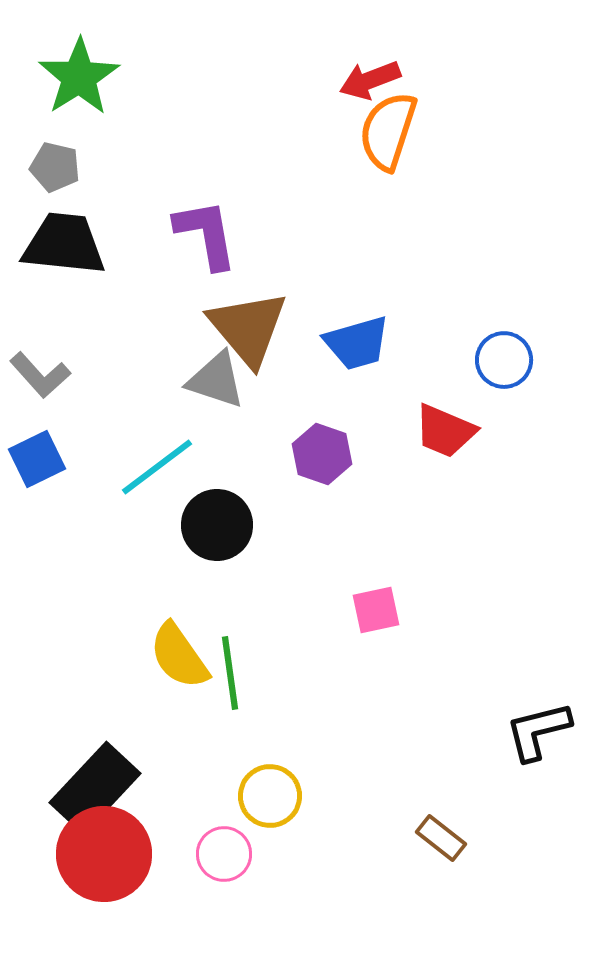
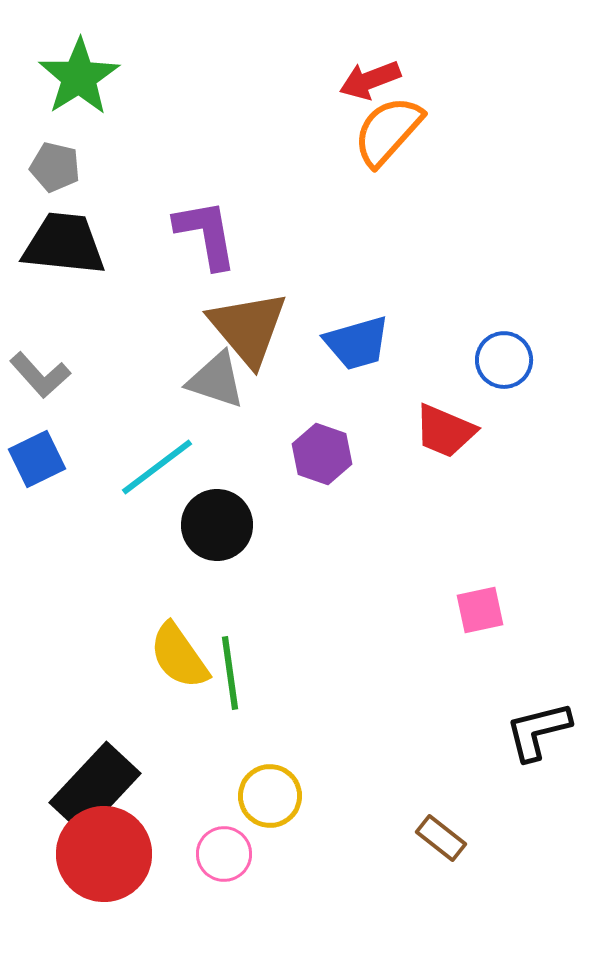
orange semicircle: rotated 24 degrees clockwise
pink square: moved 104 px right
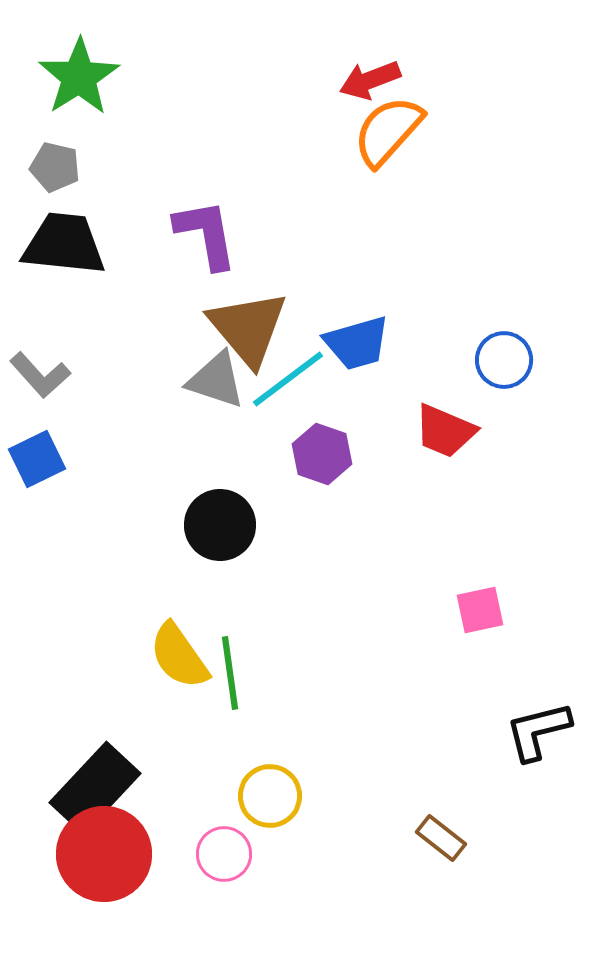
cyan line: moved 131 px right, 88 px up
black circle: moved 3 px right
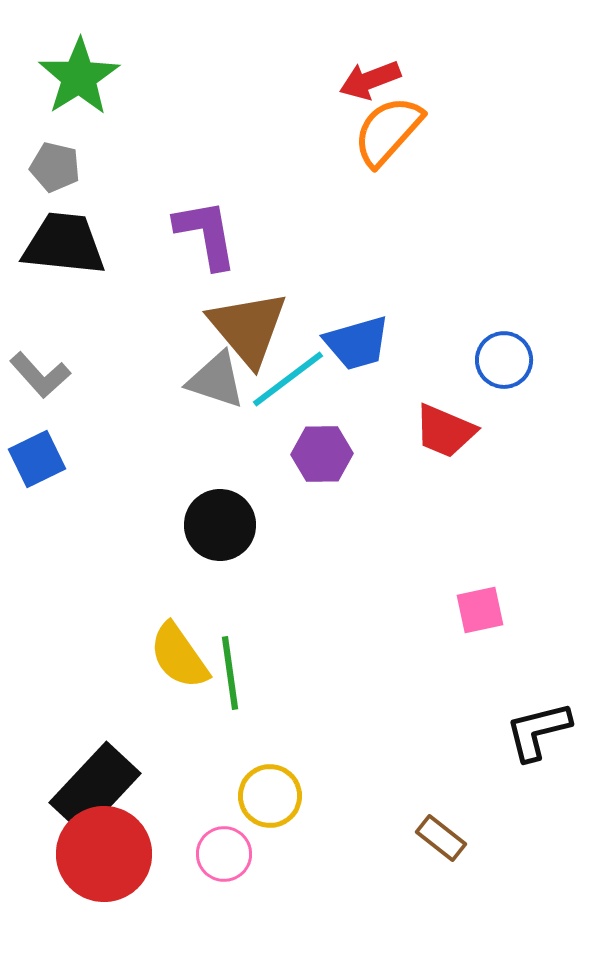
purple hexagon: rotated 20 degrees counterclockwise
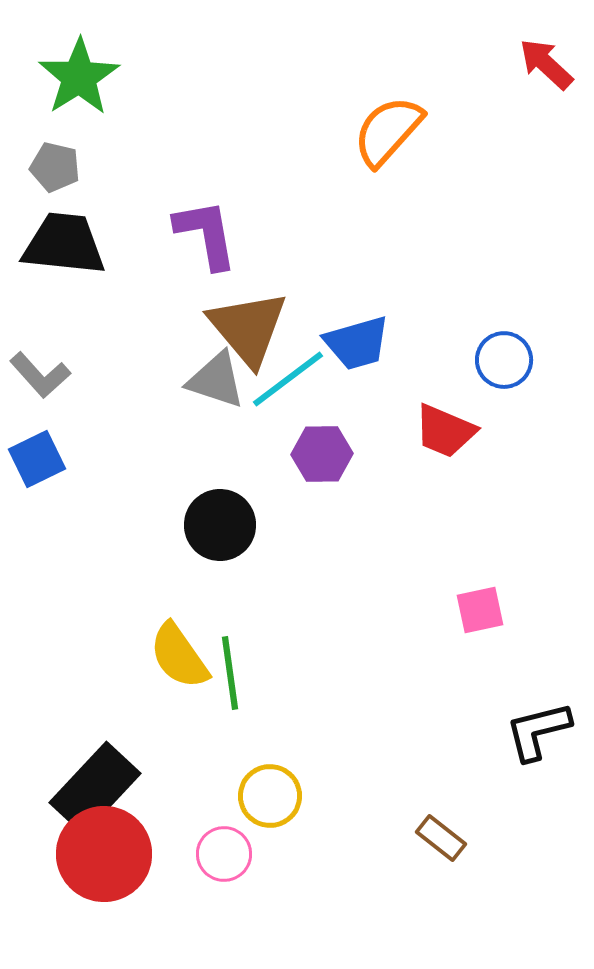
red arrow: moved 176 px right, 16 px up; rotated 64 degrees clockwise
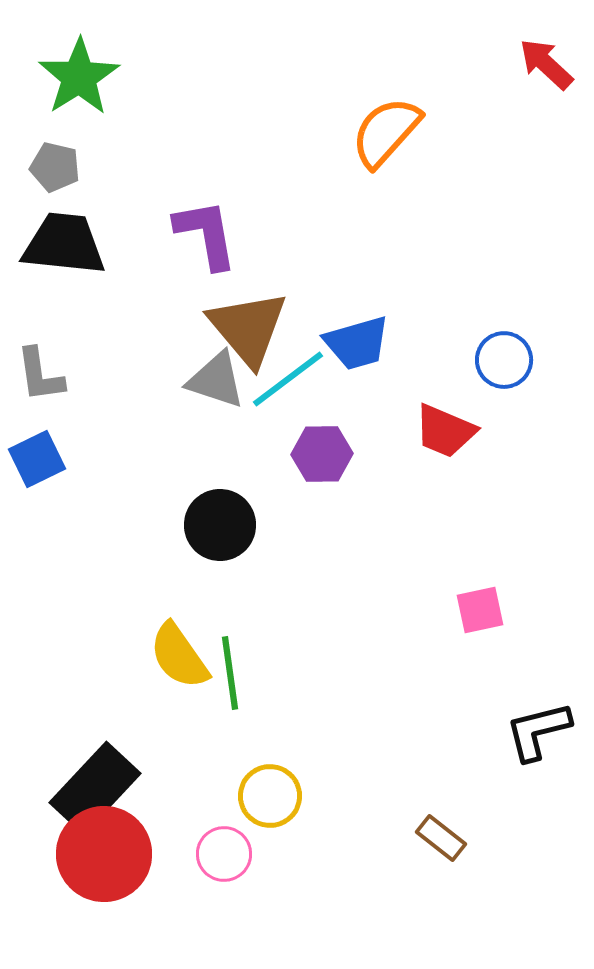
orange semicircle: moved 2 px left, 1 px down
gray L-shape: rotated 34 degrees clockwise
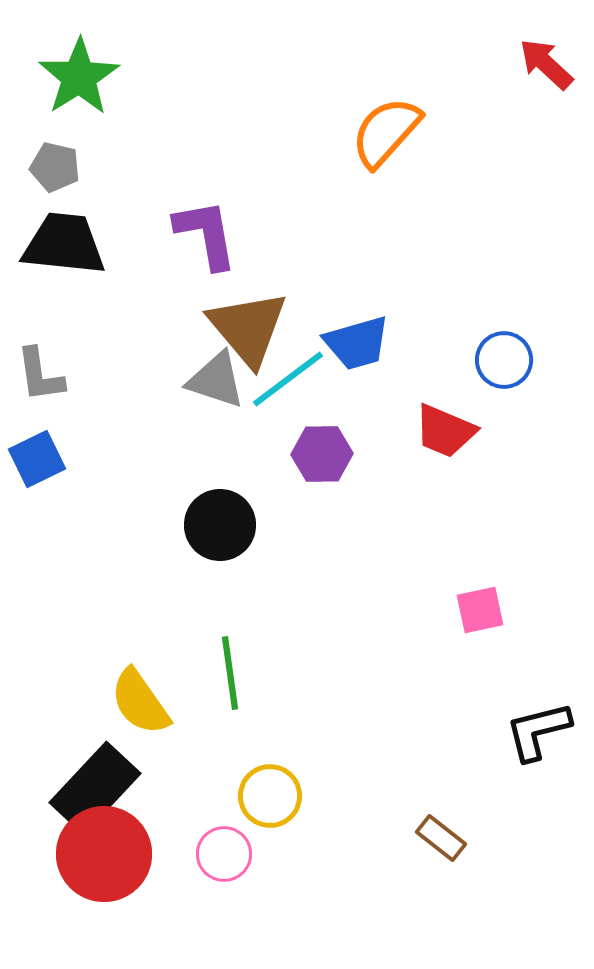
yellow semicircle: moved 39 px left, 46 px down
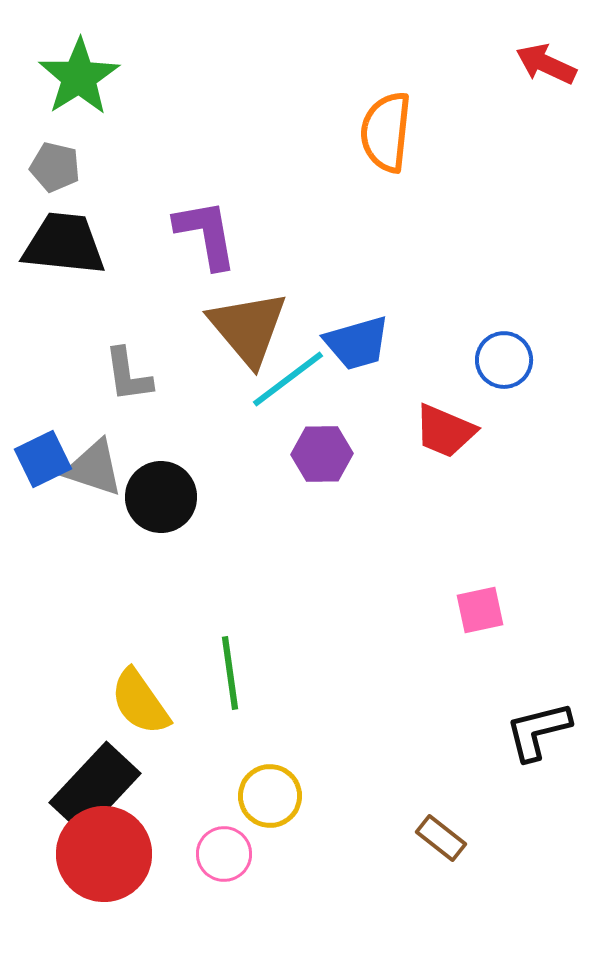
red arrow: rotated 18 degrees counterclockwise
orange semicircle: rotated 36 degrees counterclockwise
gray L-shape: moved 88 px right
gray triangle: moved 122 px left, 88 px down
blue square: moved 6 px right
black circle: moved 59 px left, 28 px up
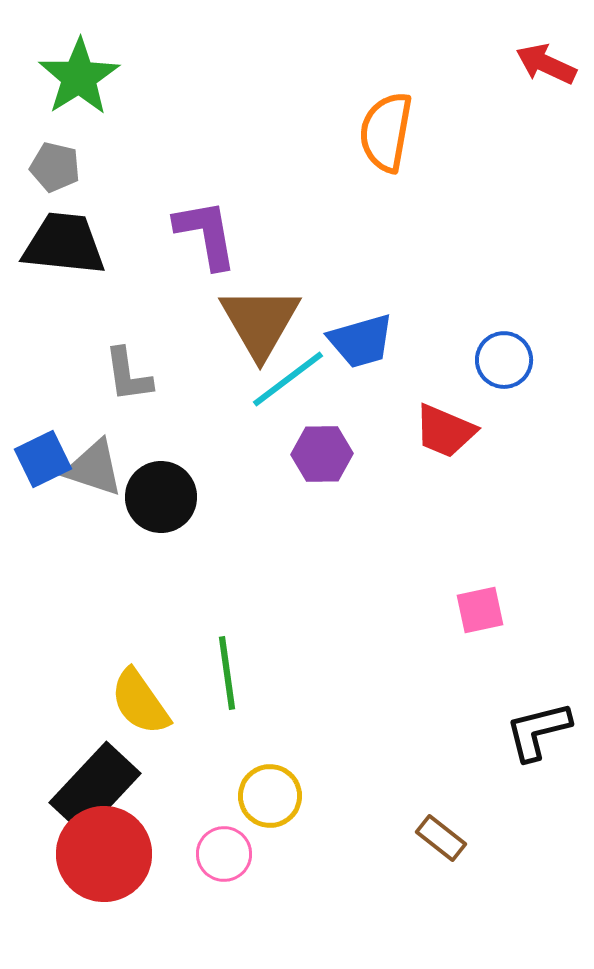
orange semicircle: rotated 4 degrees clockwise
brown triangle: moved 12 px right, 6 px up; rotated 10 degrees clockwise
blue trapezoid: moved 4 px right, 2 px up
green line: moved 3 px left
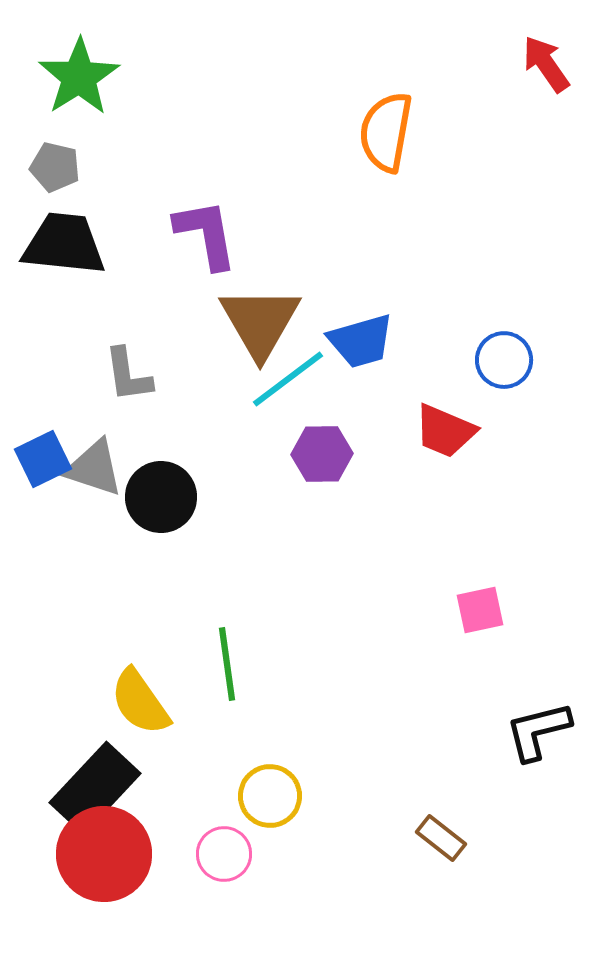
red arrow: rotated 30 degrees clockwise
green line: moved 9 px up
